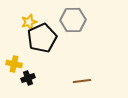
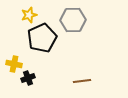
yellow star: moved 7 px up
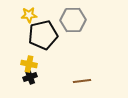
yellow star: rotated 14 degrees clockwise
black pentagon: moved 1 px right, 3 px up; rotated 12 degrees clockwise
yellow cross: moved 15 px right
black cross: moved 2 px right, 1 px up
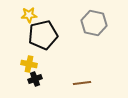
gray hexagon: moved 21 px right, 3 px down; rotated 15 degrees clockwise
black cross: moved 5 px right, 2 px down
brown line: moved 2 px down
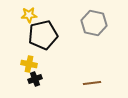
brown line: moved 10 px right
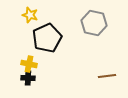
yellow star: moved 1 px right; rotated 21 degrees clockwise
black pentagon: moved 4 px right, 3 px down; rotated 12 degrees counterclockwise
black cross: moved 7 px left, 1 px up; rotated 24 degrees clockwise
brown line: moved 15 px right, 7 px up
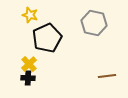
yellow cross: rotated 35 degrees clockwise
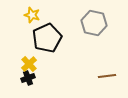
yellow star: moved 2 px right
black cross: rotated 24 degrees counterclockwise
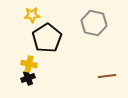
yellow star: rotated 21 degrees counterclockwise
black pentagon: rotated 8 degrees counterclockwise
yellow cross: rotated 35 degrees counterclockwise
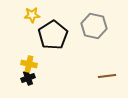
gray hexagon: moved 3 px down
black pentagon: moved 6 px right, 3 px up
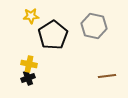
yellow star: moved 1 px left, 1 px down
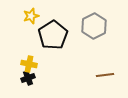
yellow star: rotated 14 degrees counterclockwise
gray hexagon: rotated 20 degrees clockwise
brown line: moved 2 px left, 1 px up
